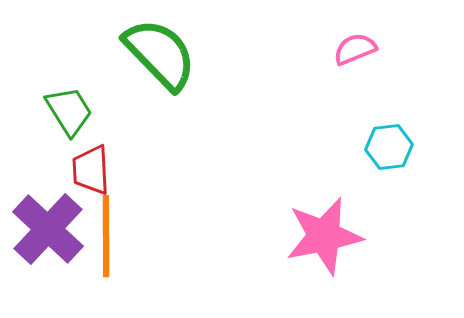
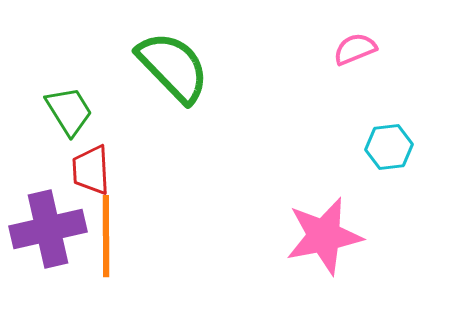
green semicircle: moved 13 px right, 13 px down
purple cross: rotated 34 degrees clockwise
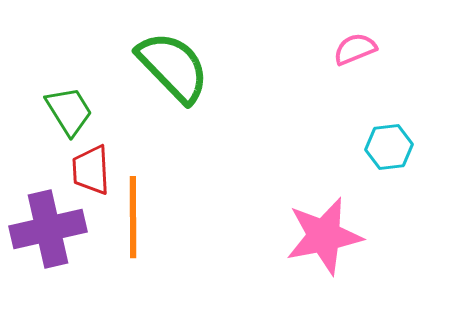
orange line: moved 27 px right, 19 px up
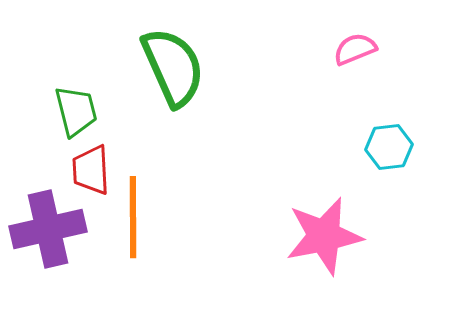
green semicircle: rotated 20 degrees clockwise
green trapezoid: moved 7 px right; rotated 18 degrees clockwise
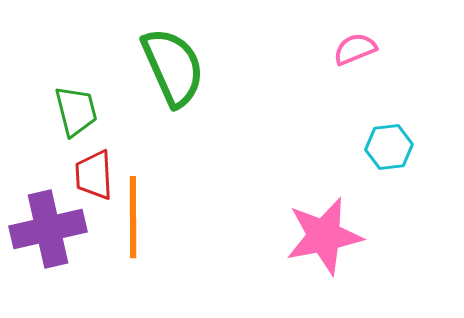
red trapezoid: moved 3 px right, 5 px down
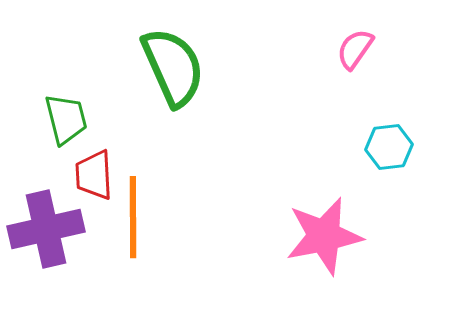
pink semicircle: rotated 33 degrees counterclockwise
green trapezoid: moved 10 px left, 8 px down
purple cross: moved 2 px left
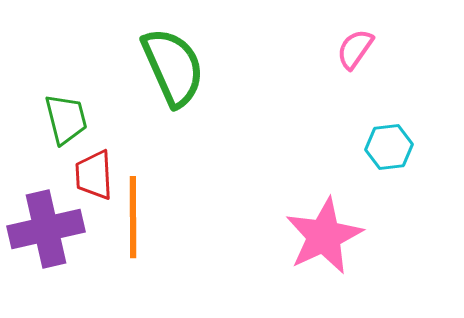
pink star: rotated 14 degrees counterclockwise
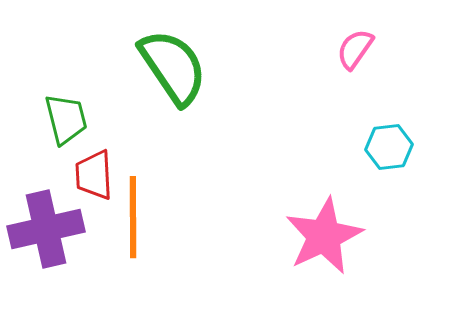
green semicircle: rotated 10 degrees counterclockwise
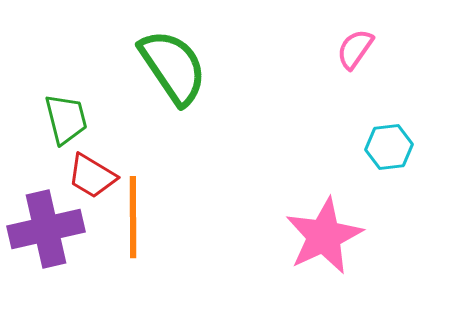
red trapezoid: moved 2 px left, 1 px down; rotated 56 degrees counterclockwise
